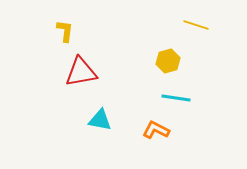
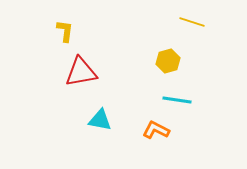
yellow line: moved 4 px left, 3 px up
cyan line: moved 1 px right, 2 px down
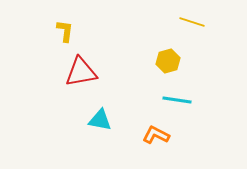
orange L-shape: moved 5 px down
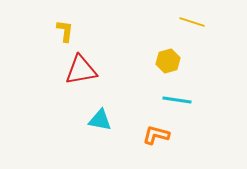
red triangle: moved 2 px up
orange L-shape: rotated 12 degrees counterclockwise
